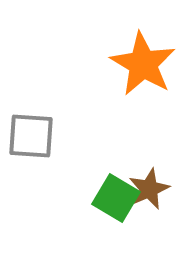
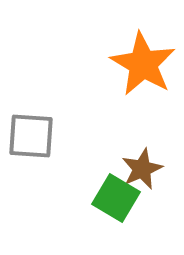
brown star: moved 7 px left, 20 px up
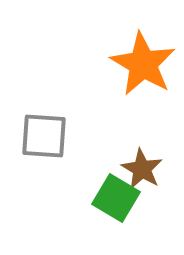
gray square: moved 13 px right
brown star: rotated 18 degrees counterclockwise
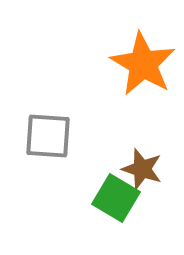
gray square: moved 4 px right
brown star: rotated 12 degrees counterclockwise
